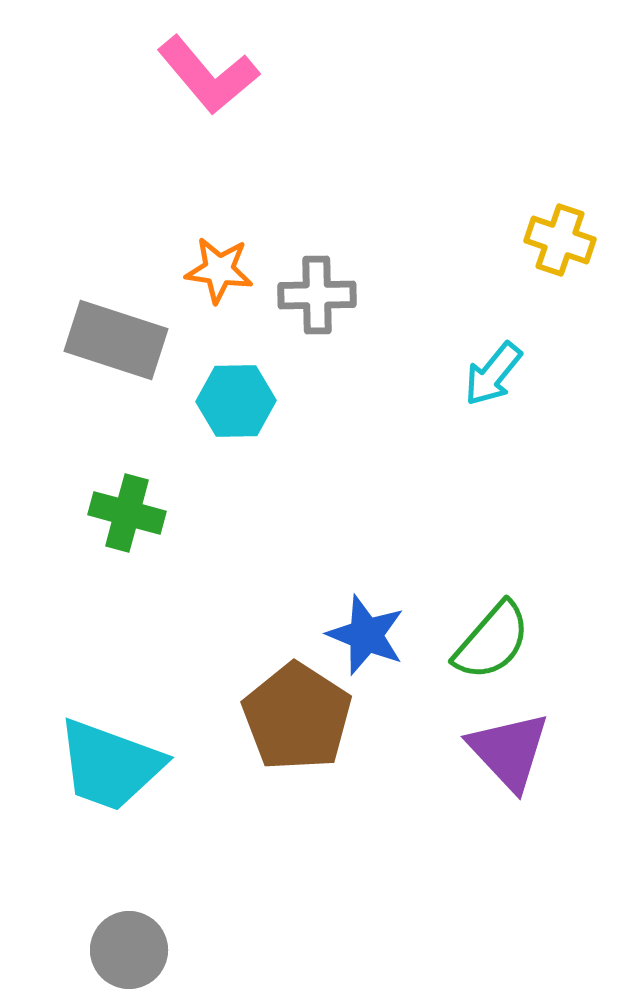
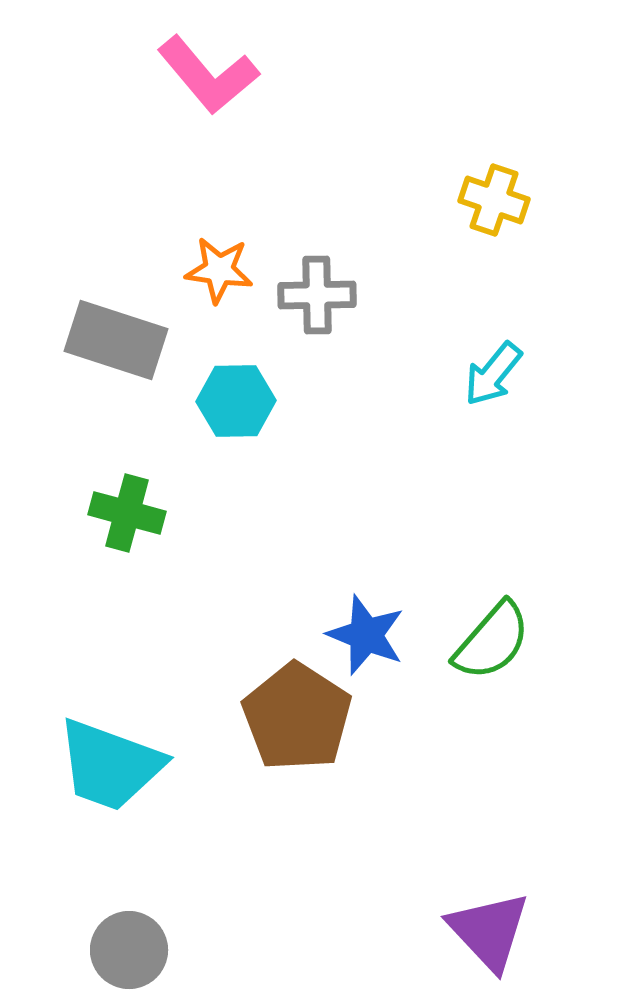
yellow cross: moved 66 px left, 40 px up
purple triangle: moved 20 px left, 180 px down
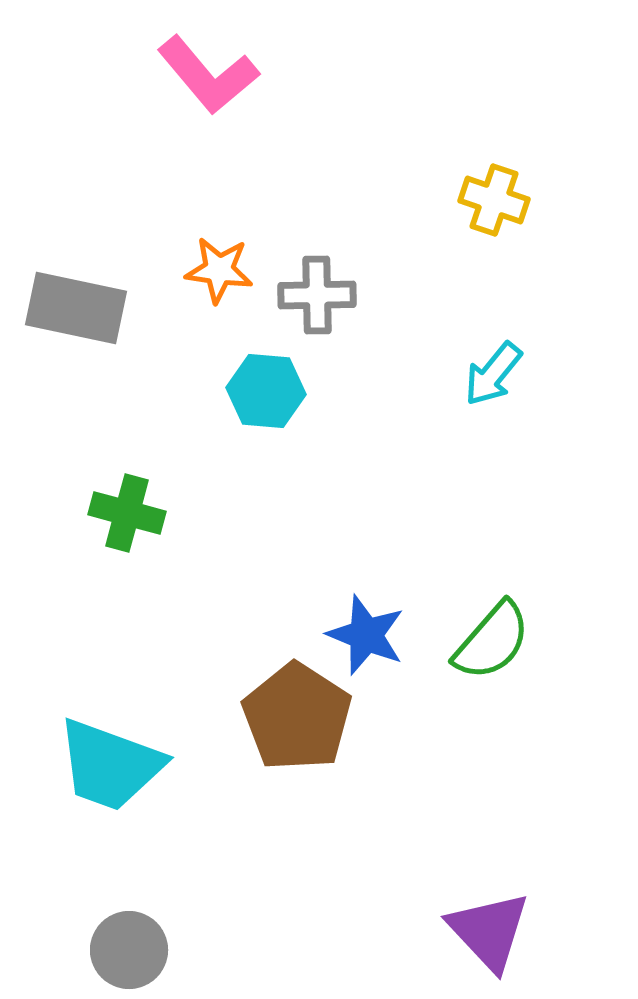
gray rectangle: moved 40 px left, 32 px up; rotated 6 degrees counterclockwise
cyan hexagon: moved 30 px right, 10 px up; rotated 6 degrees clockwise
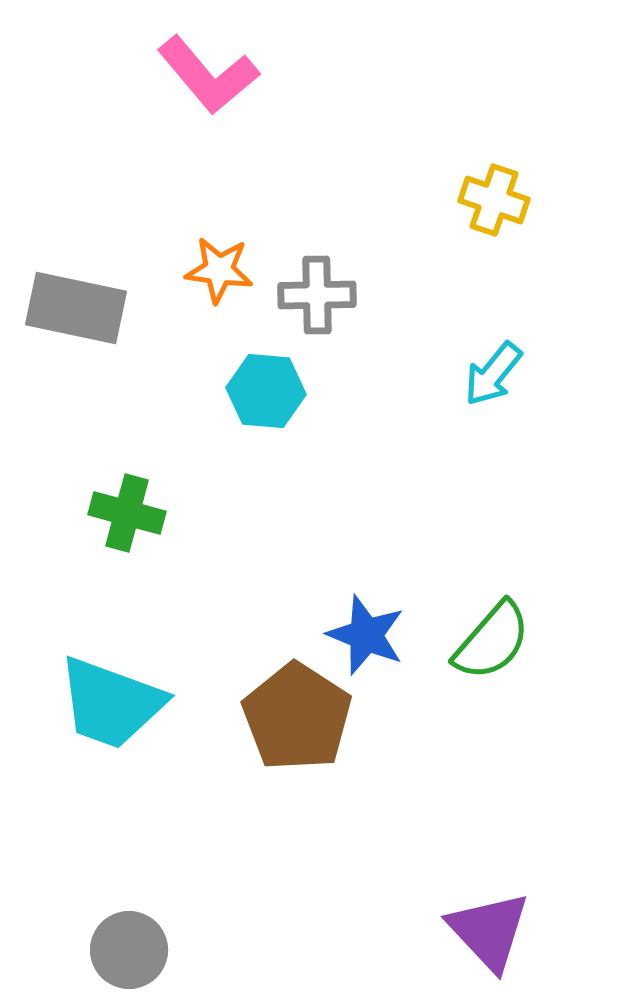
cyan trapezoid: moved 1 px right, 62 px up
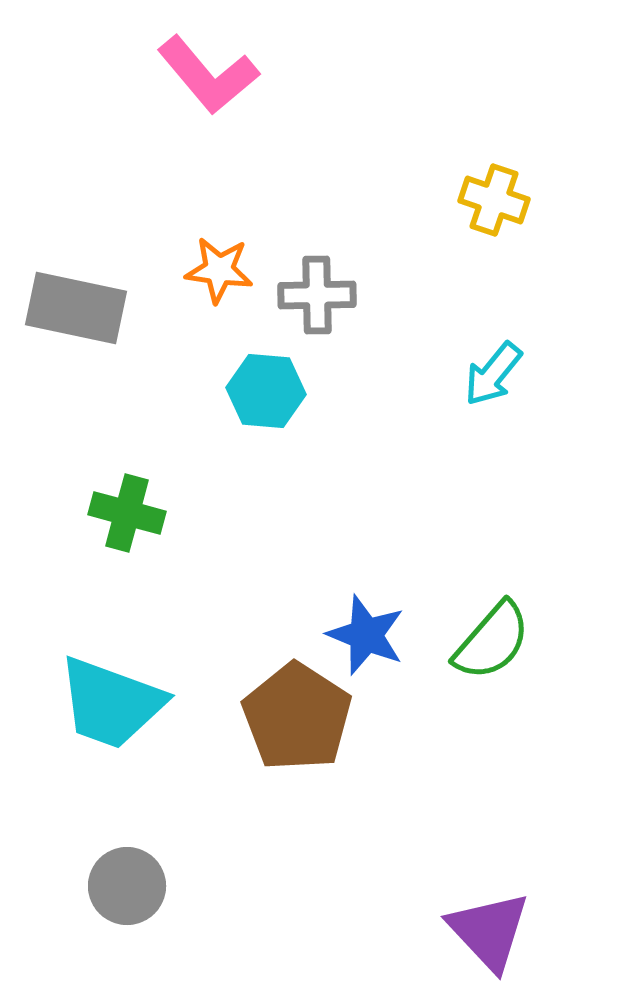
gray circle: moved 2 px left, 64 px up
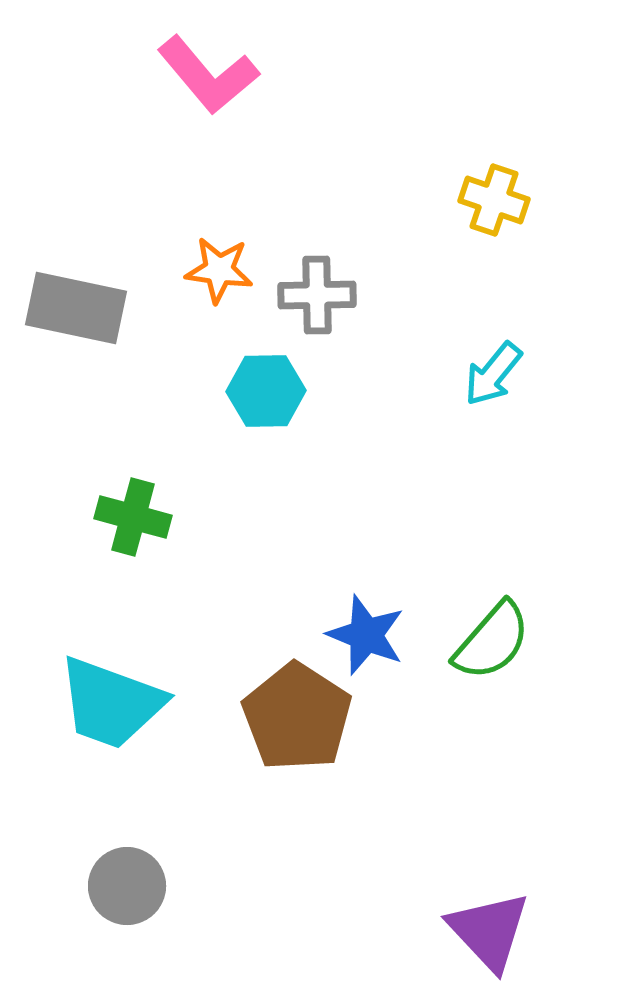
cyan hexagon: rotated 6 degrees counterclockwise
green cross: moved 6 px right, 4 px down
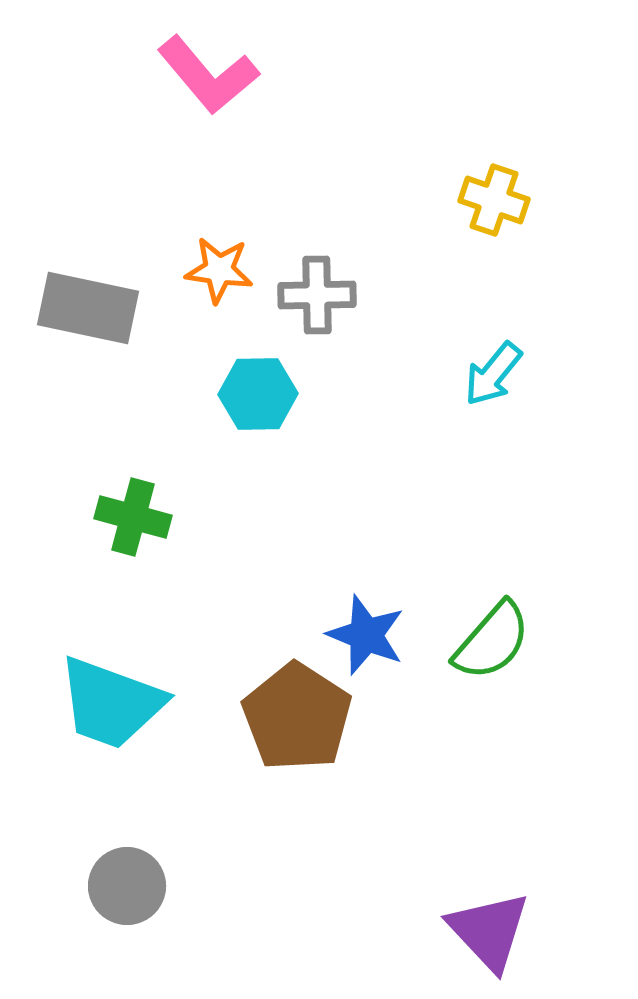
gray rectangle: moved 12 px right
cyan hexagon: moved 8 px left, 3 px down
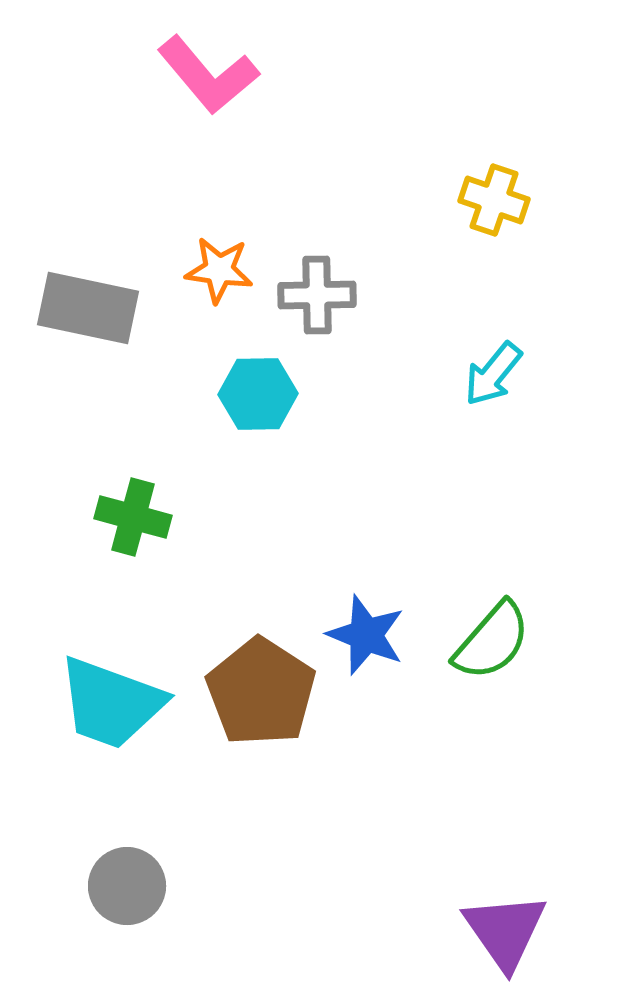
brown pentagon: moved 36 px left, 25 px up
purple triangle: moved 16 px right; rotated 8 degrees clockwise
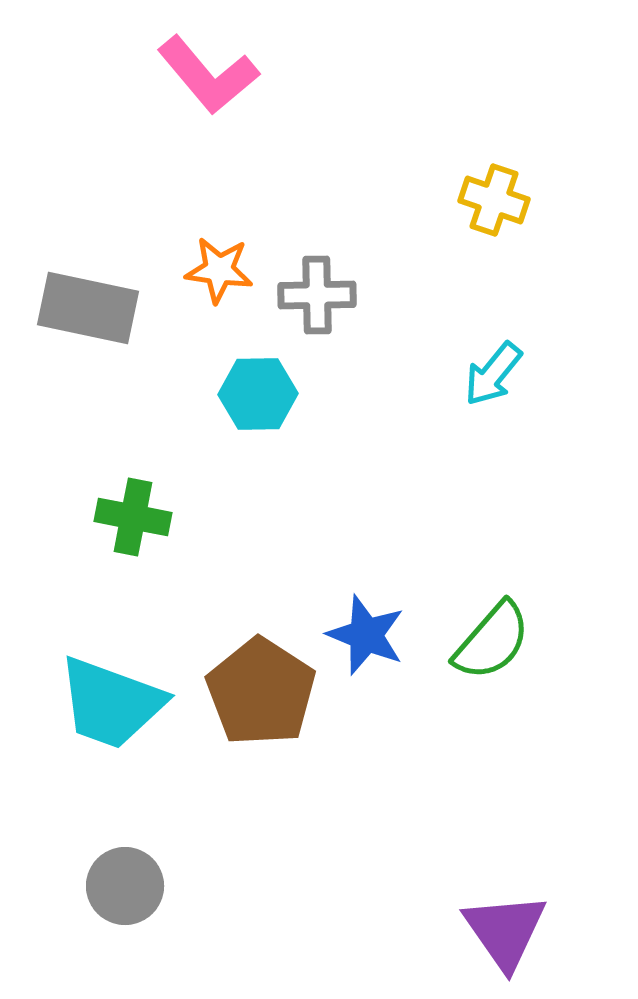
green cross: rotated 4 degrees counterclockwise
gray circle: moved 2 px left
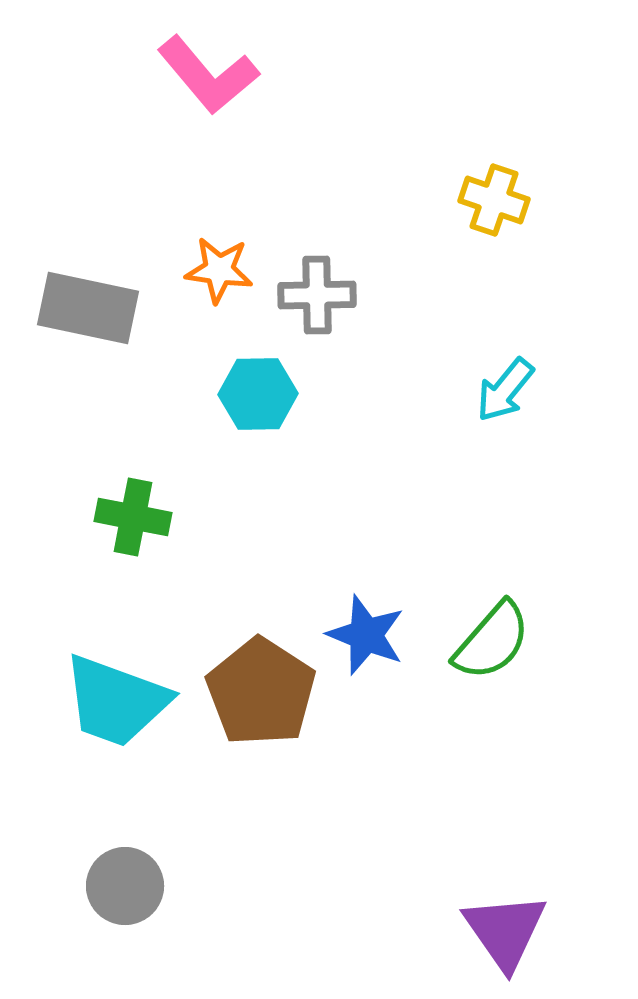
cyan arrow: moved 12 px right, 16 px down
cyan trapezoid: moved 5 px right, 2 px up
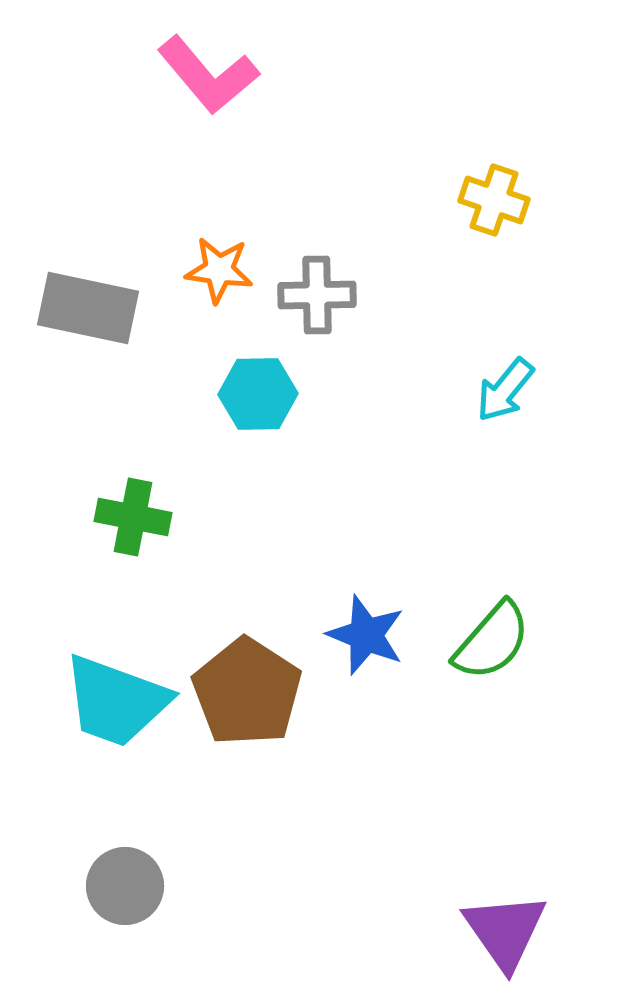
brown pentagon: moved 14 px left
